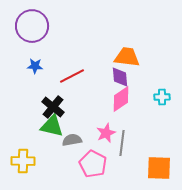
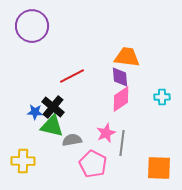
blue star: moved 46 px down
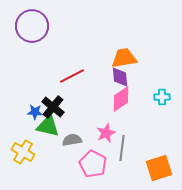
orange trapezoid: moved 3 px left, 1 px down; rotated 16 degrees counterclockwise
green triangle: moved 4 px left
gray line: moved 5 px down
yellow cross: moved 9 px up; rotated 30 degrees clockwise
orange square: rotated 20 degrees counterclockwise
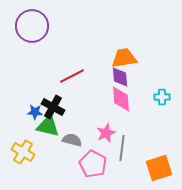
pink diamond: rotated 60 degrees counterclockwise
black cross: rotated 10 degrees counterclockwise
gray semicircle: rotated 24 degrees clockwise
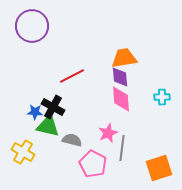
pink star: moved 2 px right
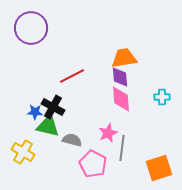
purple circle: moved 1 px left, 2 px down
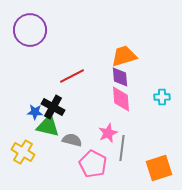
purple circle: moved 1 px left, 2 px down
orange trapezoid: moved 2 px up; rotated 8 degrees counterclockwise
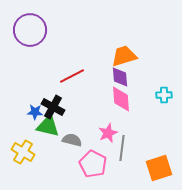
cyan cross: moved 2 px right, 2 px up
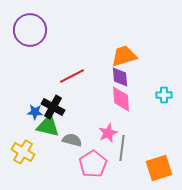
pink pentagon: rotated 12 degrees clockwise
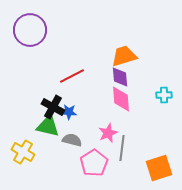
blue star: moved 34 px right
pink pentagon: moved 1 px right, 1 px up
